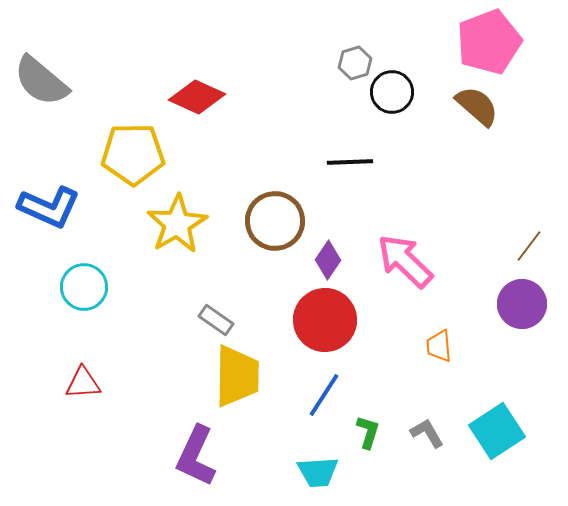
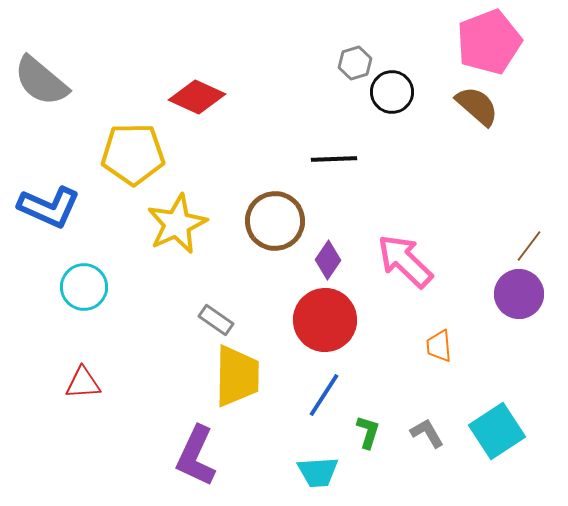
black line: moved 16 px left, 3 px up
yellow star: rotated 6 degrees clockwise
purple circle: moved 3 px left, 10 px up
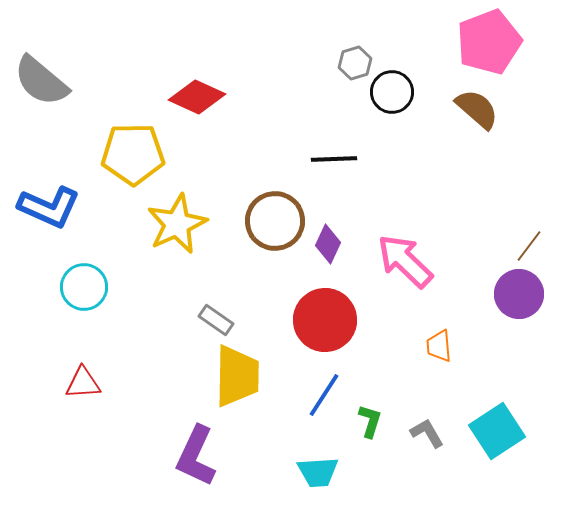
brown semicircle: moved 3 px down
purple diamond: moved 16 px up; rotated 9 degrees counterclockwise
green L-shape: moved 2 px right, 11 px up
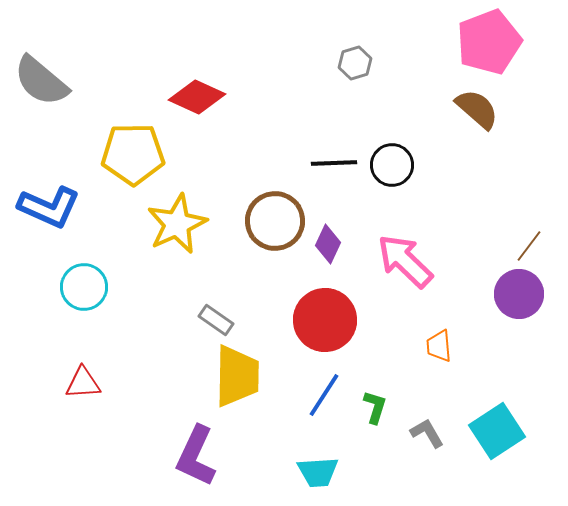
black circle: moved 73 px down
black line: moved 4 px down
green L-shape: moved 5 px right, 14 px up
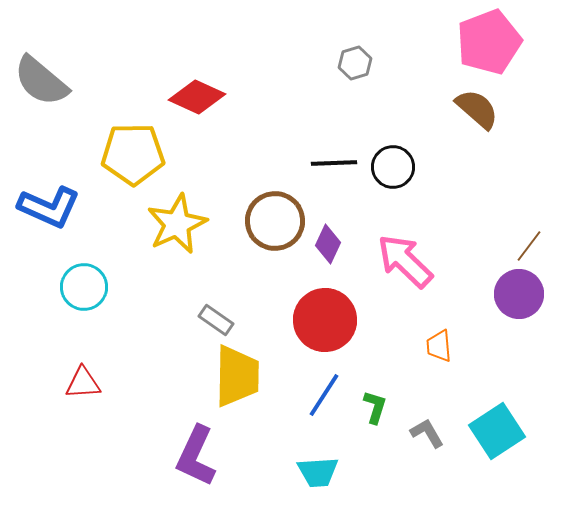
black circle: moved 1 px right, 2 px down
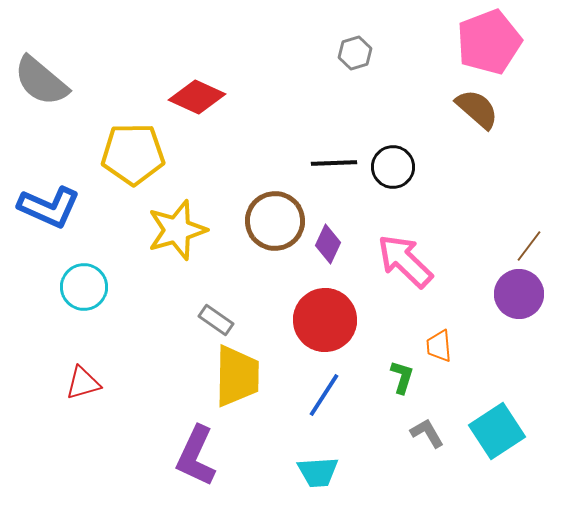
gray hexagon: moved 10 px up
yellow star: moved 6 px down; rotated 8 degrees clockwise
red triangle: rotated 12 degrees counterclockwise
green L-shape: moved 27 px right, 30 px up
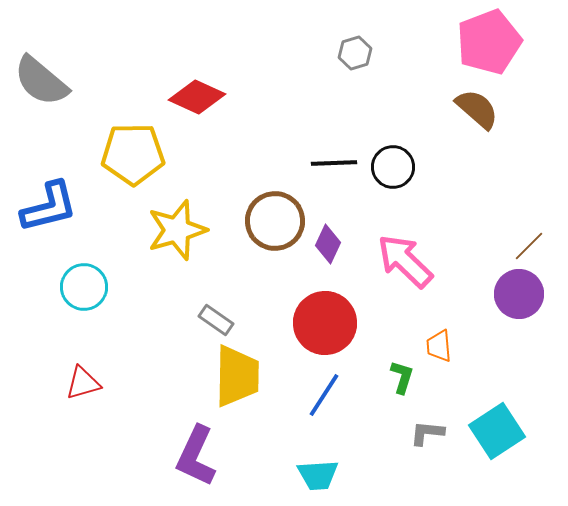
blue L-shape: rotated 38 degrees counterclockwise
brown line: rotated 8 degrees clockwise
red circle: moved 3 px down
gray L-shape: rotated 54 degrees counterclockwise
cyan trapezoid: moved 3 px down
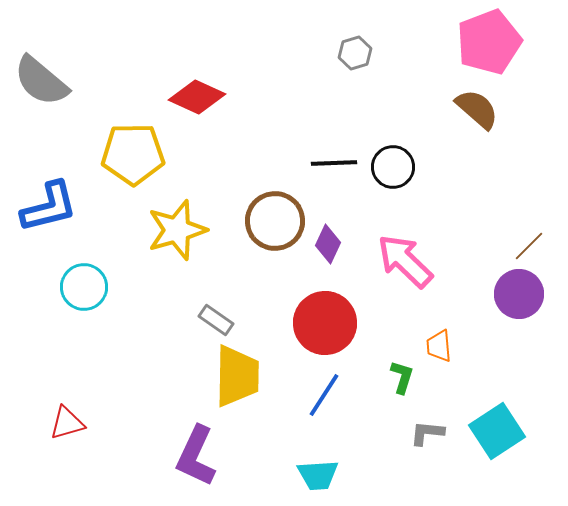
red triangle: moved 16 px left, 40 px down
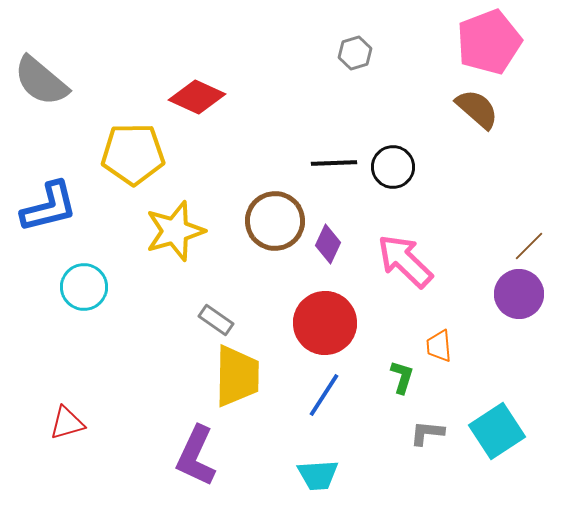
yellow star: moved 2 px left, 1 px down
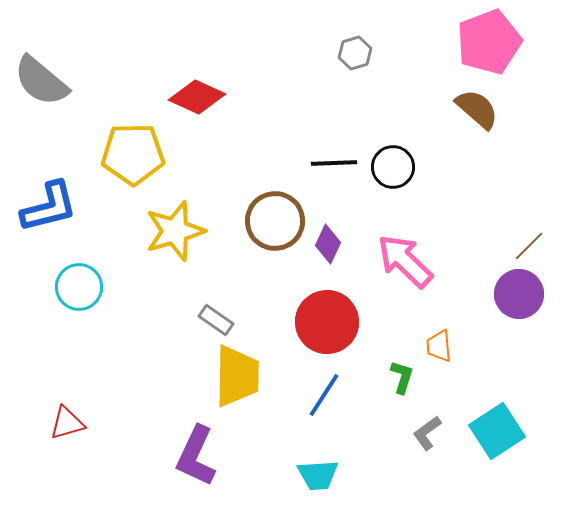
cyan circle: moved 5 px left
red circle: moved 2 px right, 1 px up
gray L-shape: rotated 42 degrees counterclockwise
